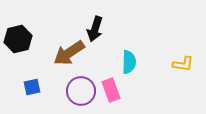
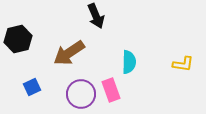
black arrow: moved 1 px right, 13 px up; rotated 40 degrees counterclockwise
blue square: rotated 12 degrees counterclockwise
purple circle: moved 3 px down
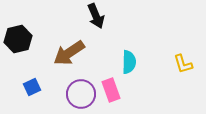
yellow L-shape: rotated 65 degrees clockwise
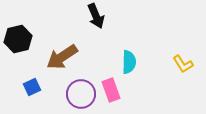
brown arrow: moved 7 px left, 4 px down
yellow L-shape: rotated 15 degrees counterclockwise
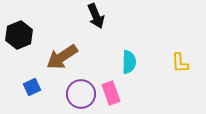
black hexagon: moved 1 px right, 4 px up; rotated 8 degrees counterclockwise
yellow L-shape: moved 3 px left, 1 px up; rotated 30 degrees clockwise
pink rectangle: moved 3 px down
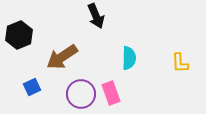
cyan semicircle: moved 4 px up
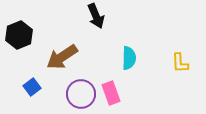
blue square: rotated 12 degrees counterclockwise
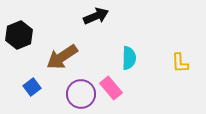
black arrow: rotated 90 degrees counterclockwise
pink rectangle: moved 5 px up; rotated 20 degrees counterclockwise
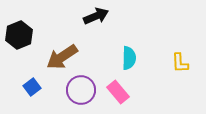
pink rectangle: moved 7 px right, 4 px down
purple circle: moved 4 px up
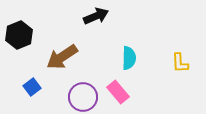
purple circle: moved 2 px right, 7 px down
